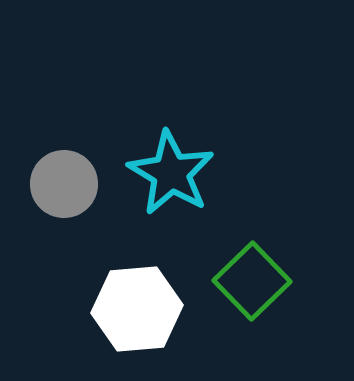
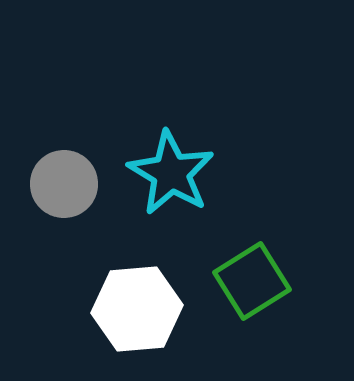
green square: rotated 12 degrees clockwise
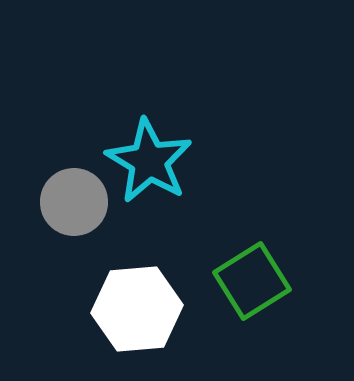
cyan star: moved 22 px left, 12 px up
gray circle: moved 10 px right, 18 px down
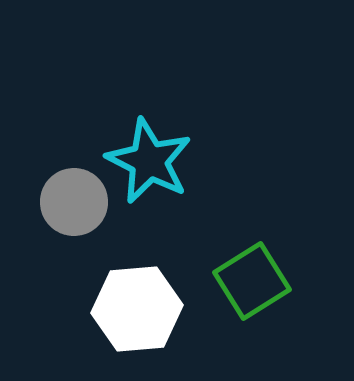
cyan star: rotated 4 degrees counterclockwise
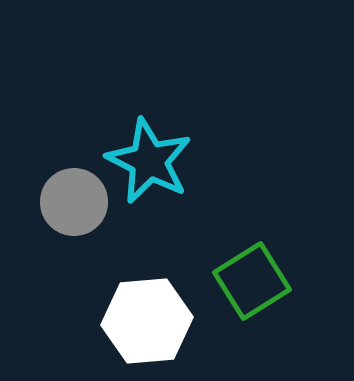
white hexagon: moved 10 px right, 12 px down
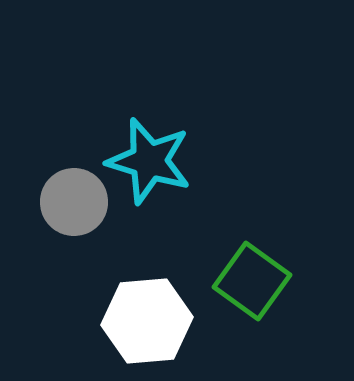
cyan star: rotated 10 degrees counterclockwise
green square: rotated 22 degrees counterclockwise
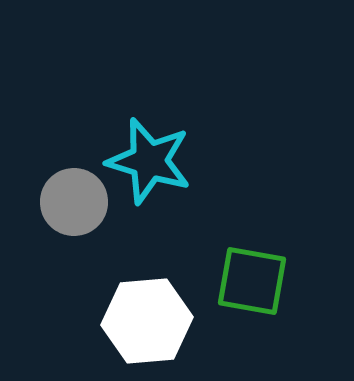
green square: rotated 26 degrees counterclockwise
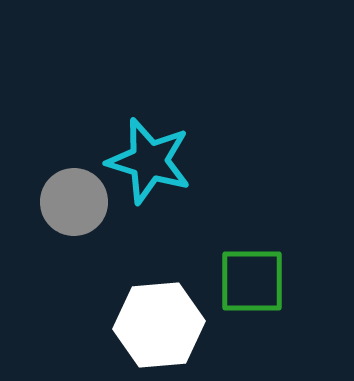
green square: rotated 10 degrees counterclockwise
white hexagon: moved 12 px right, 4 px down
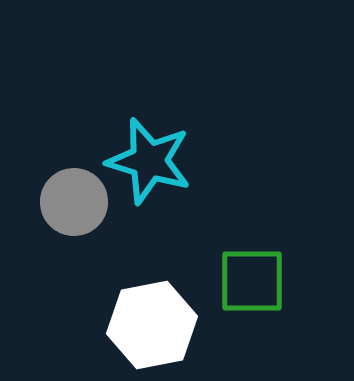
white hexagon: moved 7 px left; rotated 6 degrees counterclockwise
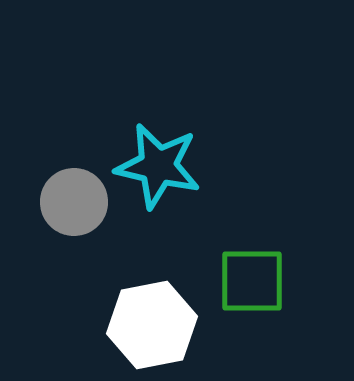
cyan star: moved 9 px right, 5 px down; rotated 4 degrees counterclockwise
